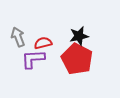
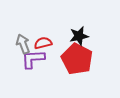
gray arrow: moved 5 px right, 7 px down
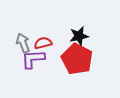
gray arrow: moved 1 px up
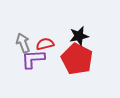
red semicircle: moved 2 px right, 1 px down
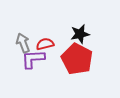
black star: moved 1 px right, 2 px up
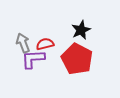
black star: moved 1 px right, 4 px up; rotated 12 degrees counterclockwise
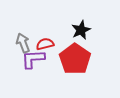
red pentagon: moved 2 px left; rotated 8 degrees clockwise
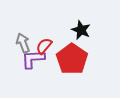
black star: rotated 24 degrees counterclockwise
red semicircle: moved 1 px left, 2 px down; rotated 36 degrees counterclockwise
red pentagon: moved 3 px left
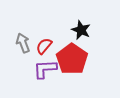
purple L-shape: moved 12 px right, 10 px down
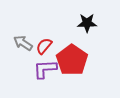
black star: moved 6 px right, 7 px up; rotated 24 degrees counterclockwise
gray arrow: rotated 36 degrees counterclockwise
red pentagon: moved 1 px down
